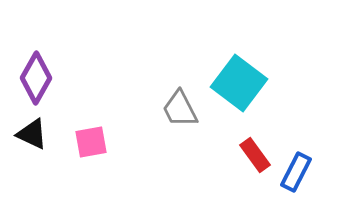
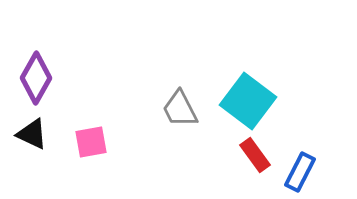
cyan square: moved 9 px right, 18 px down
blue rectangle: moved 4 px right
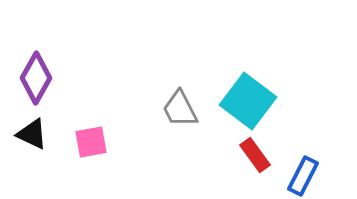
blue rectangle: moved 3 px right, 4 px down
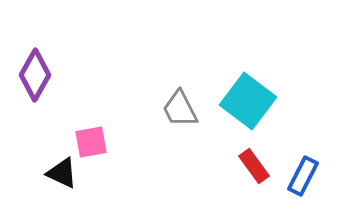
purple diamond: moved 1 px left, 3 px up
black triangle: moved 30 px right, 39 px down
red rectangle: moved 1 px left, 11 px down
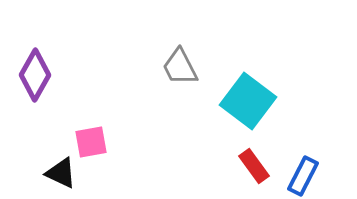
gray trapezoid: moved 42 px up
black triangle: moved 1 px left
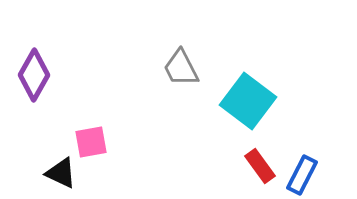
gray trapezoid: moved 1 px right, 1 px down
purple diamond: moved 1 px left
red rectangle: moved 6 px right
blue rectangle: moved 1 px left, 1 px up
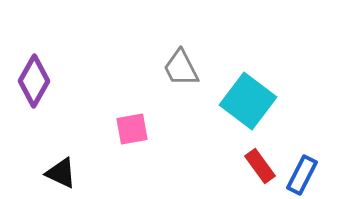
purple diamond: moved 6 px down
pink square: moved 41 px right, 13 px up
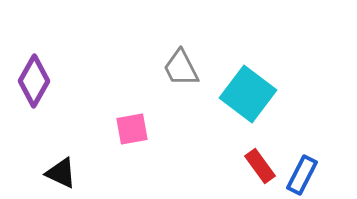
cyan square: moved 7 px up
